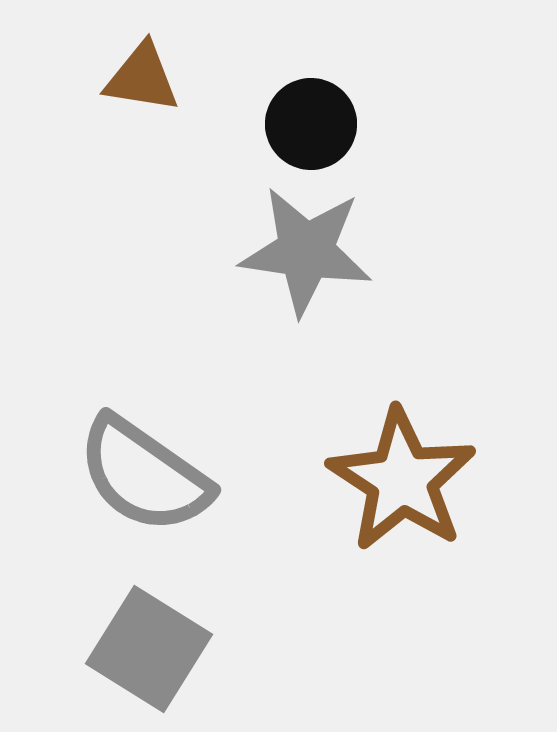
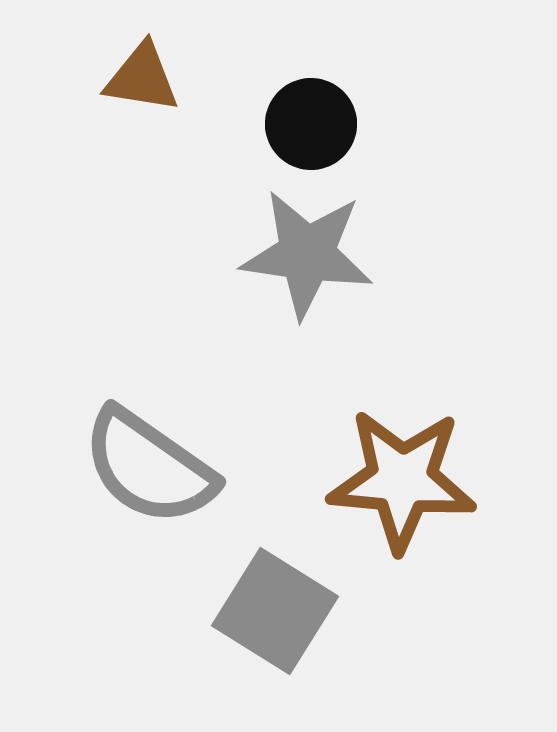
gray star: moved 1 px right, 3 px down
gray semicircle: moved 5 px right, 8 px up
brown star: rotated 28 degrees counterclockwise
gray square: moved 126 px right, 38 px up
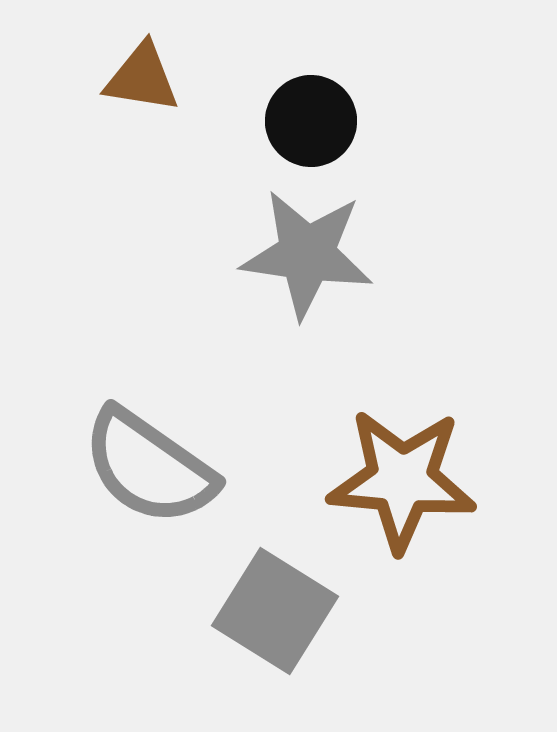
black circle: moved 3 px up
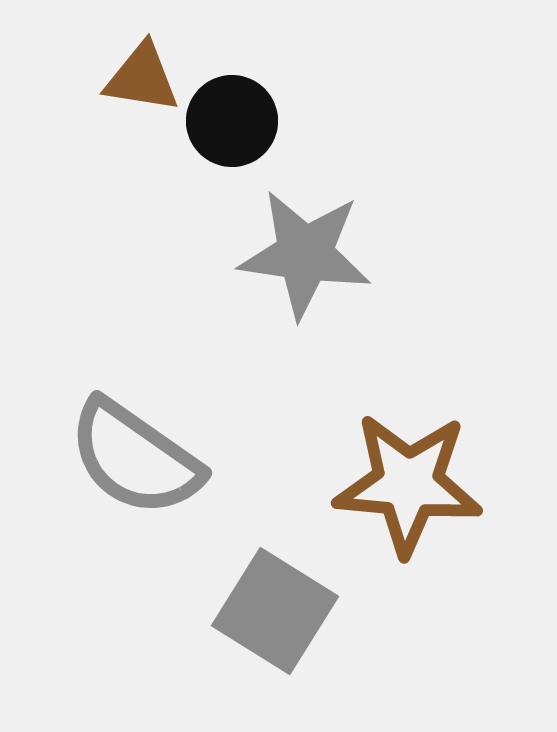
black circle: moved 79 px left
gray star: moved 2 px left
gray semicircle: moved 14 px left, 9 px up
brown star: moved 6 px right, 4 px down
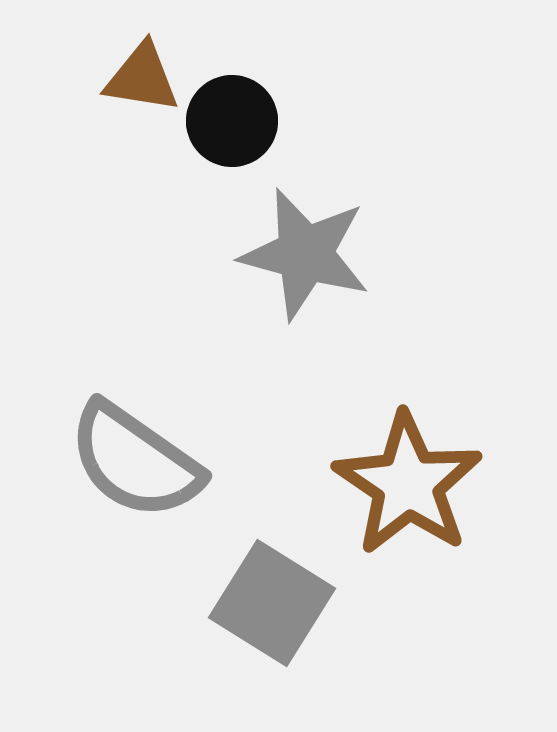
gray star: rotated 7 degrees clockwise
gray semicircle: moved 3 px down
brown star: rotated 29 degrees clockwise
gray square: moved 3 px left, 8 px up
